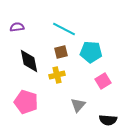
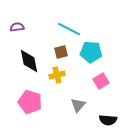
cyan line: moved 5 px right
pink square: moved 2 px left
pink pentagon: moved 4 px right
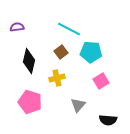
brown square: rotated 24 degrees counterclockwise
black diamond: rotated 25 degrees clockwise
yellow cross: moved 3 px down
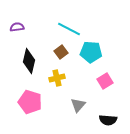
pink square: moved 4 px right
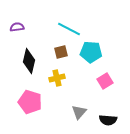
brown square: rotated 24 degrees clockwise
gray triangle: moved 1 px right, 7 px down
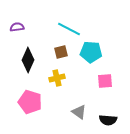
black diamond: moved 1 px left, 1 px up; rotated 10 degrees clockwise
pink square: rotated 28 degrees clockwise
gray triangle: rotated 35 degrees counterclockwise
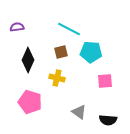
yellow cross: rotated 28 degrees clockwise
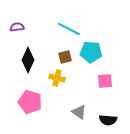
brown square: moved 4 px right, 5 px down
